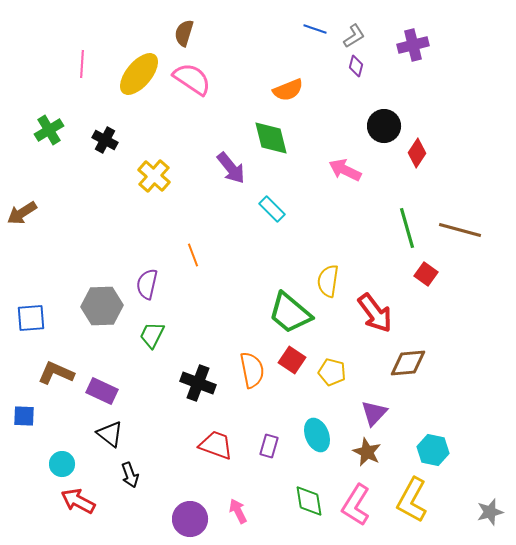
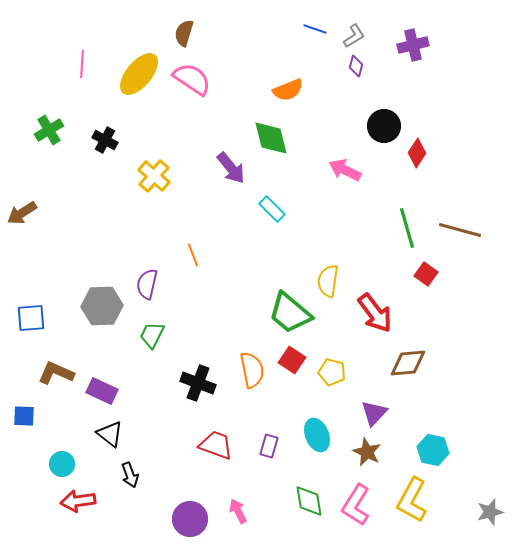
red arrow at (78, 501): rotated 36 degrees counterclockwise
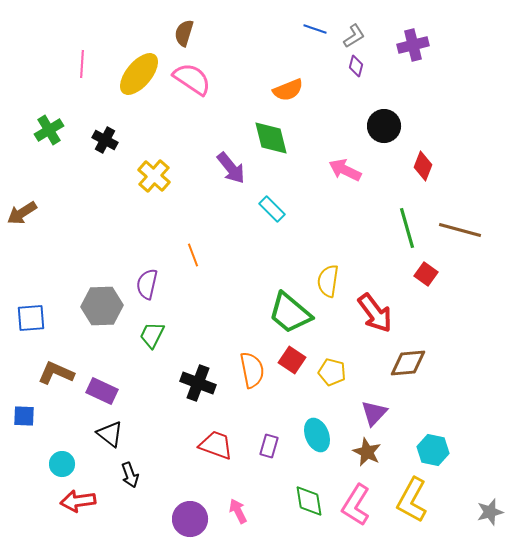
red diamond at (417, 153): moved 6 px right, 13 px down; rotated 12 degrees counterclockwise
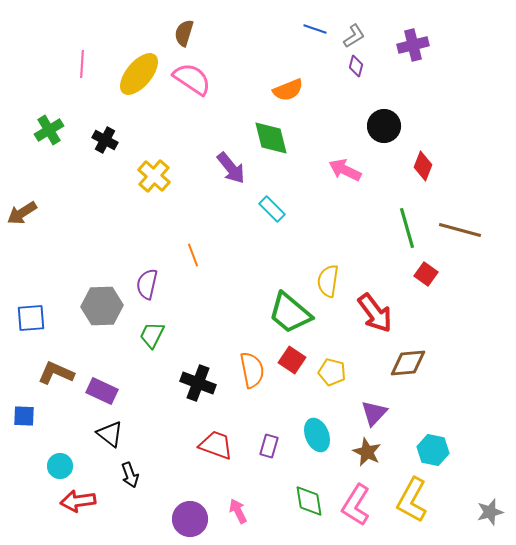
cyan circle at (62, 464): moved 2 px left, 2 px down
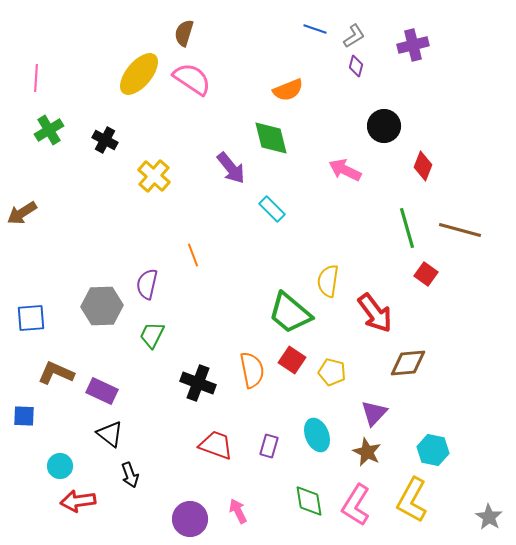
pink line at (82, 64): moved 46 px left, 14 px down
gray star at (490, 512): moved 1 px left, 5 px down; rotated 24 degrees counterclockwise
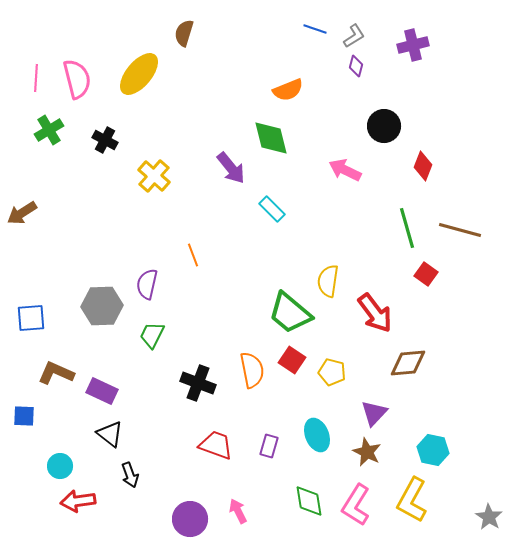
pink semicircle at (192, 79): moved 115 px left; rotated 42 degrees clockwise
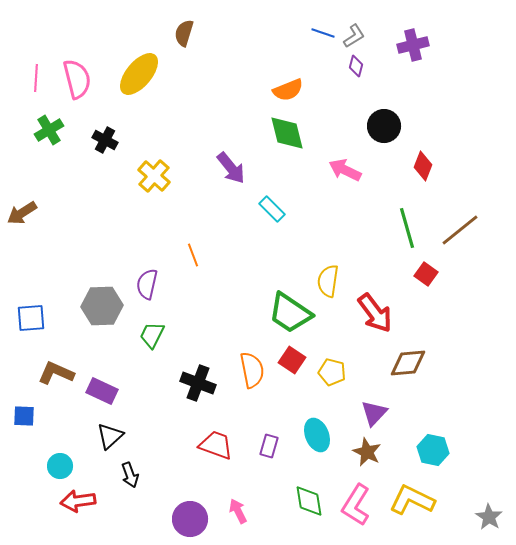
blue line at (315, 29): moved 8 px right, 4 px down
green diamond at (271, 138): moved 16 px right, 5 px up
brown line at (460, 230): rotated 54 degrees counterclockwise
green trapezoid at (290, 313): rotated 6 degrees counterclockwise
black triangle at (110, 434): moved 2 px down; rotated 40 degrees clockwise
yellow L-shape at (412, 500): rotated 87 degrees clockwise
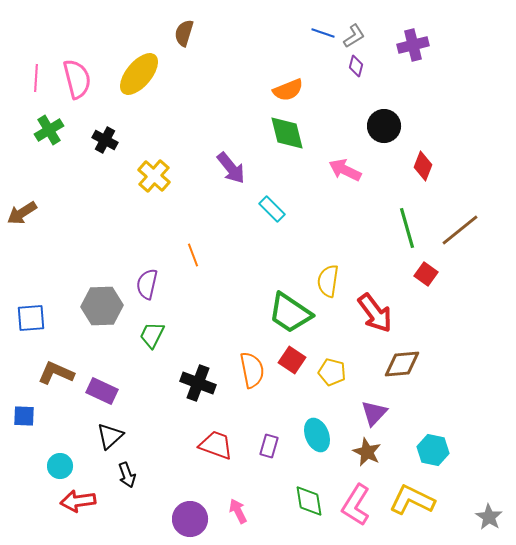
brown diamond at (408, 363): moved 6 px left, 1 px down
black arrow at (130, 475): moved 3 px left
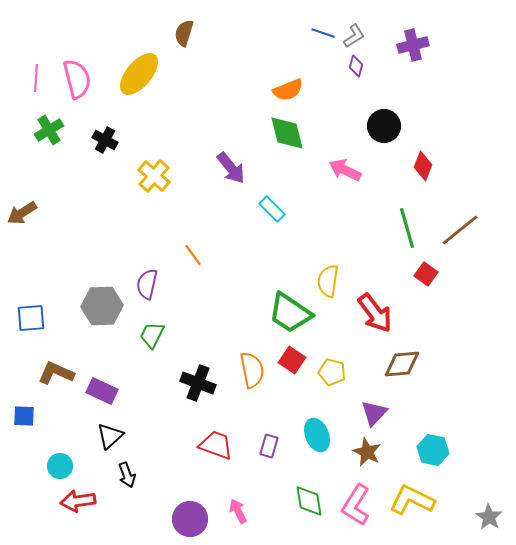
orange line at (193, 255): rotated 15 degrees counterclockwise
